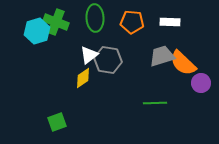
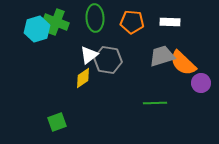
cyan hexagon: moved 2 px up
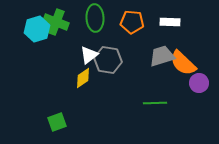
purple circle: moved 2 px left
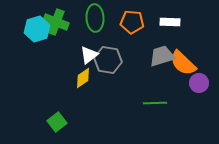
green square: rotated 18 degrees counterclockwise
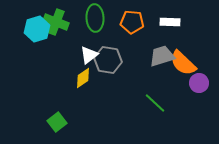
green line: rotated 45 degrees clockwise
